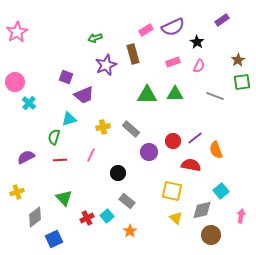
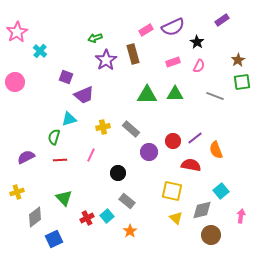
purple star at (106, 65): moved 5 px up; rotated 10 degrees counterclockwise
cyan cross at (29, 103): moved 11 px right, 52 px up
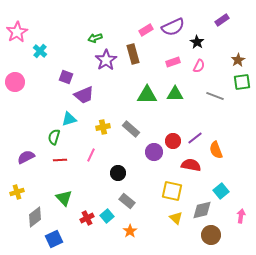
purple circle at (149, 152): moved 5 px right
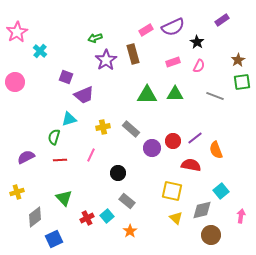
purple circle at (154, 152): moved 2 px left, 4 px up
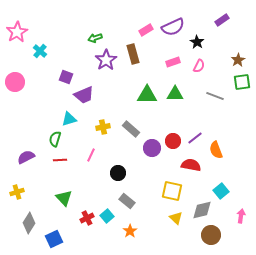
green semicircle at (54, 137): moved 1 px right, 2 px down
gray diamond at (35, 217): moved 6 px left, 6 px down; rotated 20 degrees counterclockwise
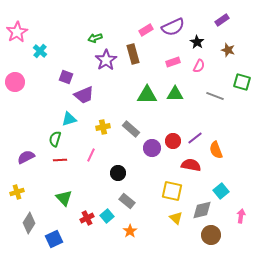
brown star at (238, 60): moved 10 px left, 10 px up; rotated 24 degrees counterclockwise
green square at (242, 82): rotated 24 degrees clockwise
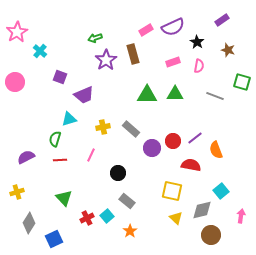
pink semicircle at (199, 66): rotated 16 degrees counterclockwise
purple square at (66, 77): moved 6 px left
